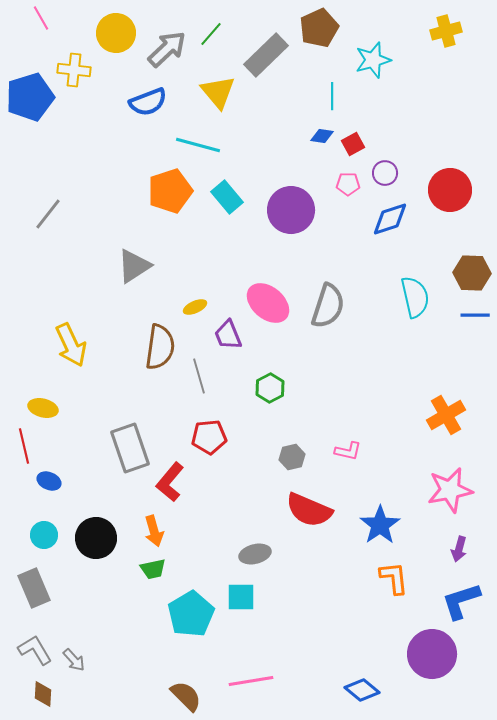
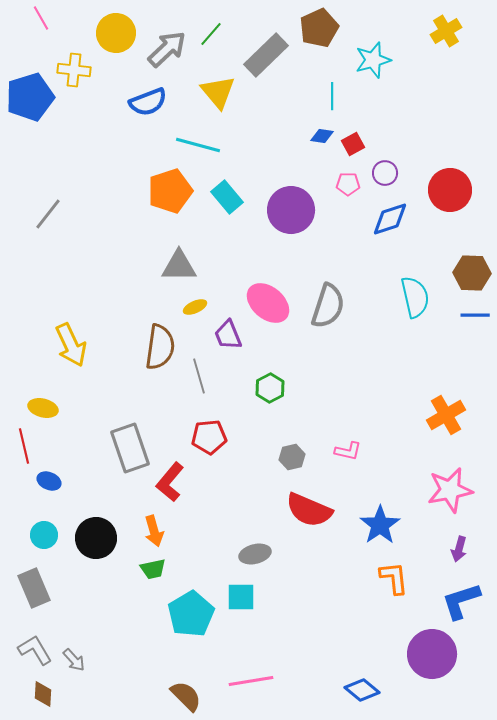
yellow cross at (446, 31): rotated 16 degrees counterclockwise
gray triangle at (134, 266): moved 45 px right; rotated 33 degrees clockwise
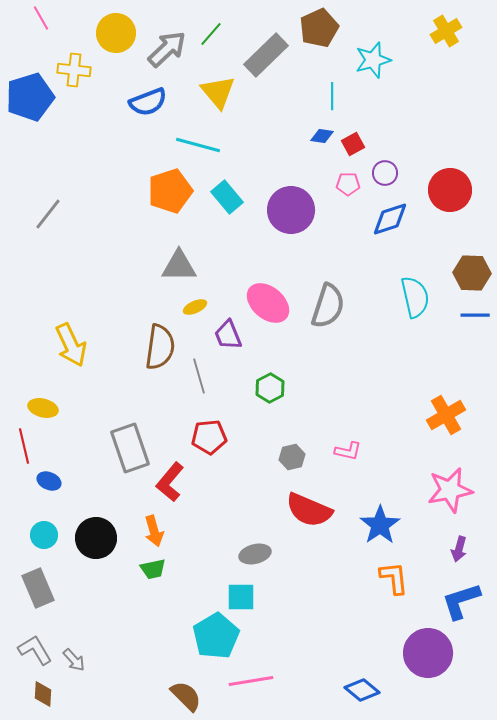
gray rectangle at (34, 588): moved 4 px right
cyan pentagon at (191, 614): moved 25 px right, 22 px down
purple circle at (432, 654): moved 4 px left, 1 px up
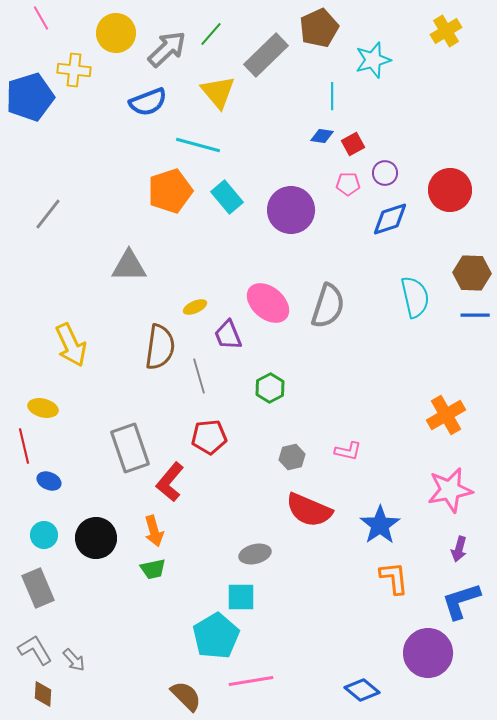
gray triangle at (179, 266): moved 50 px left
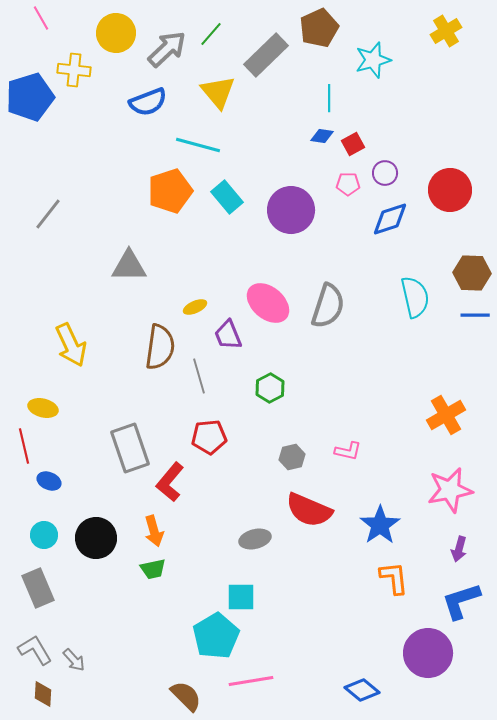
cyan line at (332, 96): moved 3 px left, 2 px down
gray ellipse at (255, 554): moved 15 px up
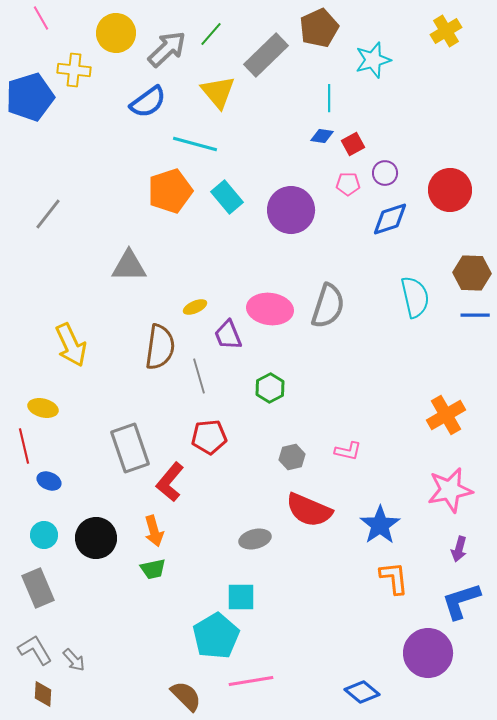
blue semicircle at (148, 102): rotated 15 degrees counterclockwise
cyan line at (198, 145): moved 3 px left, 1 px up
pink ellipse at (268, 303): moved 2 px right, 6 px down; rotated 33 degrees counterclockwise
blue diamond at (362, 690): moved 2 px down
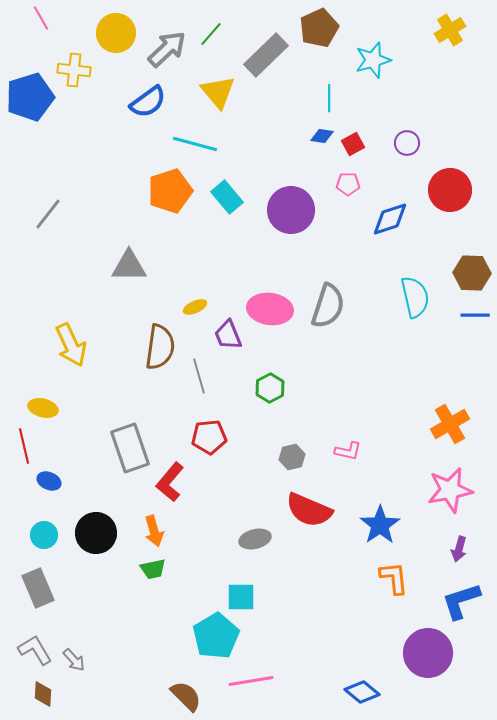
yellow cross at (446, 31): moved 4 px right, 1 px up
purple circle at (385, 173): moved 22 px right, 30 px up
orange cross at (446, 415): moved 4 px right, 9 px down
black circle at (96, 538): moved 5 px up
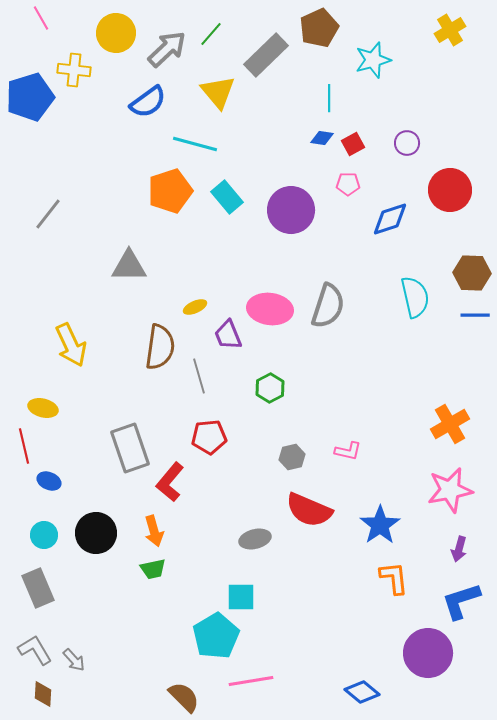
blue diamond at (322, 136): moved 2 px down
brown semicircle at (186, 696): moved 2 px left, 1 px down
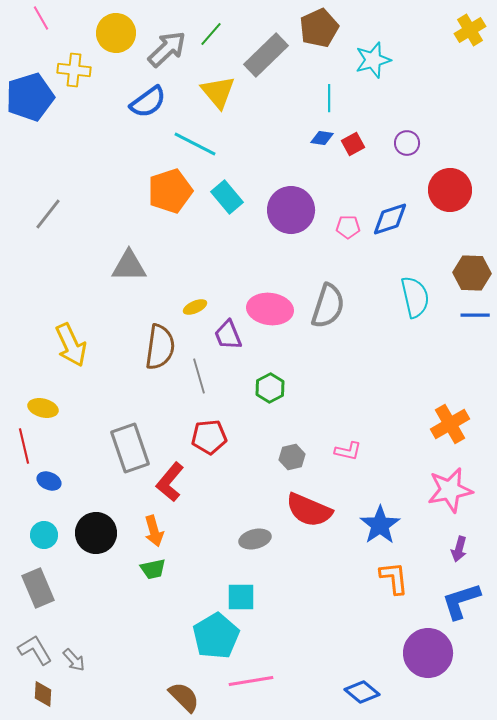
yellow cross at (450, 30): moved 20 px right
cyan line at (195, 144): rotated 12 degrees clockwise
pink pentagon at (348, 184): moved 43 px down
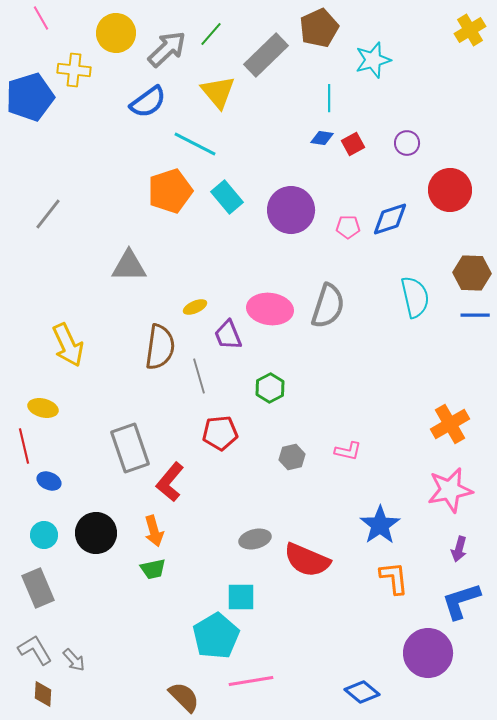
yellow arrow at (71, 345): moved 3 px left
red pentagon at (209, 437): moved 11 px right, 4 px up
red semicircle at (309, 510): moved 2 px left, 50 px down
